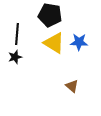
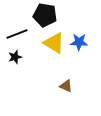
black pentagon: moved 5 px left
black line: rotated 65 degrees clockwise
brown triangle: moved 6 px left; rotated 16 degrees counterclockwise
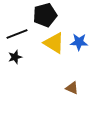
black pentagon: rotated 25 degrees counterclockwise
brown triangle: moved 6 px right, 2 px down
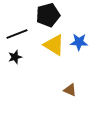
black pentagon: moved 3 px right
yellow triangle: moved 2 px down
brown triangle: moved 2 px left, 2 px down
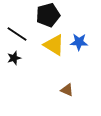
black line: rotated 55 degrees clockwise
black star: moved 1 px left, 1 px down
brown triangle: moved 3 px left
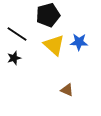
yellow triangle: rotated 10 degrees clockwise
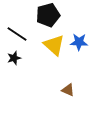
brown triangle: moved 1 px right
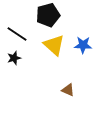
blue star: moved 4 px right, 3 px down
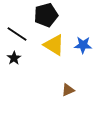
black pentagon: moved 2 px left
yellow triangle: rotated 10 degrees counterclockwise
black star: rotated 16 degrees counterclockwise
brown triangle: rotated 48 degrees counterclockwise
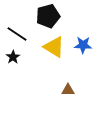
black pentagon: moved 2 px right, 1 px down
yellow triangle: moved 2 px down
black star: moved 1 px left, 1 px up
brown triangle: rotated 24 degrees clockwise
